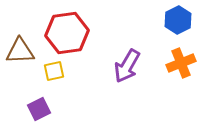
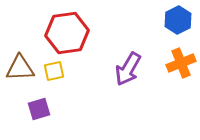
brown triangle: moved 17 px down
purple arrow: moved 1 px right, 3 px down
purple square: rotated 10 degrees clockwise
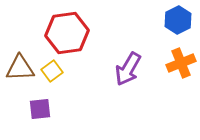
yellow square: moved 2 px left; rotated 25 degrees counterclockwise
purple square: moved 1 px right; rotated 10 degrees clockwise
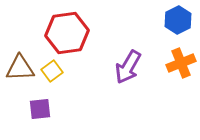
purple arrow: moved 2 px up
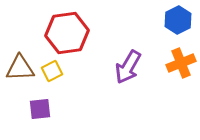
yellow square: rotated 10 degrees clockwise
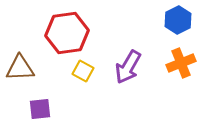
yellow square: moved 31 px right; rotated 35 degrees counterclockwise
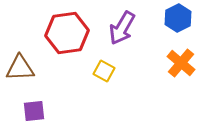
blue hexagon: moved 2 px up
orange cross: rotated 28 degrees counterclockwise
purple arrow: moved 6 px left, 39 px up
yellow square: moved 21 px right
purple square: moved 6 px left, 2 px down
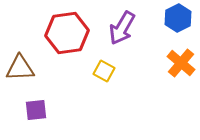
purple square: moved 2 px right, 1 px up
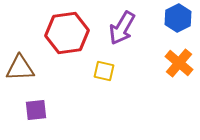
orange cross: moved 2 px left
yellow square: rotated 15 degrees counterclockwise
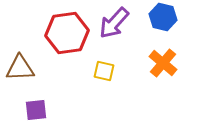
blue hexagon: moved 15 px left, 1 px up; rotated 20 degrees counterclockwise
purple arrow: moved 8 px left, 5 px up; rotated 12 degrees clockwise
orange cross: moved 16 px left
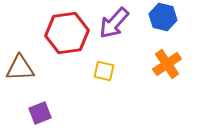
orange cross: moved 4 px right, 1 px down; rotated 16 degrees clockwise
purple square: moved 4 px right, 3 px down; rotated 15 degrees counterclockwise
